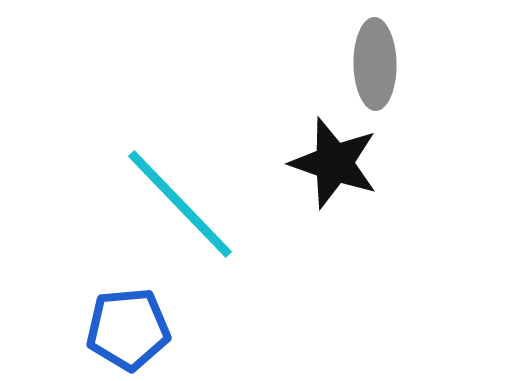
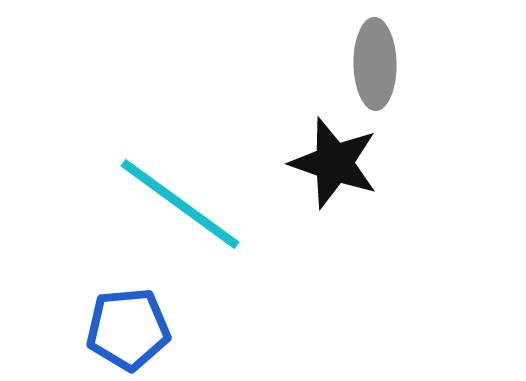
cyan line: rotated 10 degrees counterclockwise
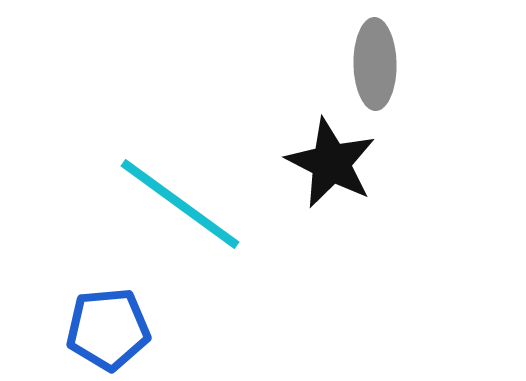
black star: moved 3 px left; rotated 8 degrees clockwise
blue pentagon: moved 20 px left
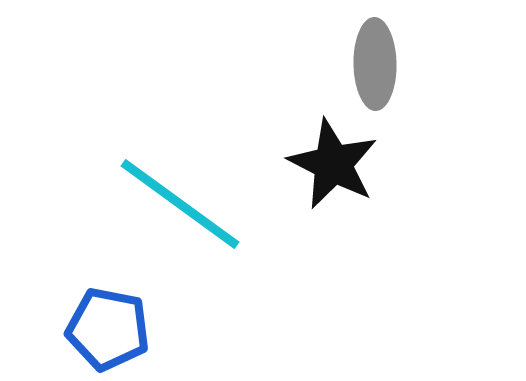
black star: moved 2 px right, 1 px down
blue pentagon: rotated 16 degrees clockwise
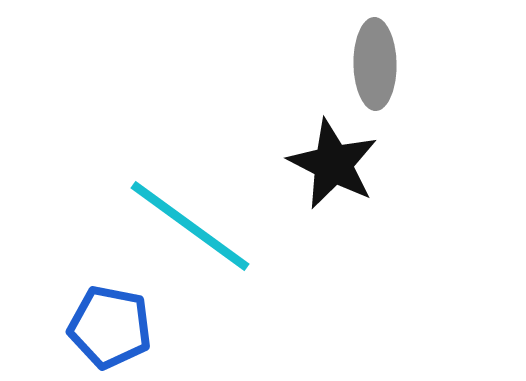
cyan line: moved 10 px right, 22 px down
blue pentagon: moved 2 px right, 2 px up
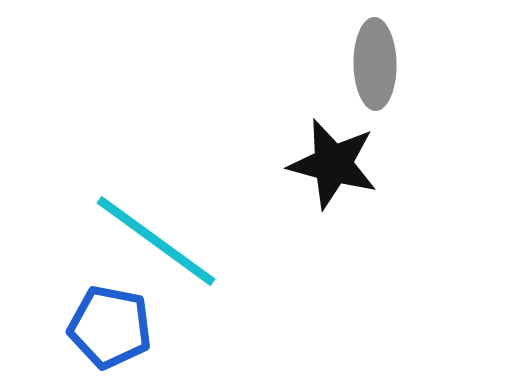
black star: rotated 12 degrees counterclockwise
cyan line: moved 34 px left, 15 px down
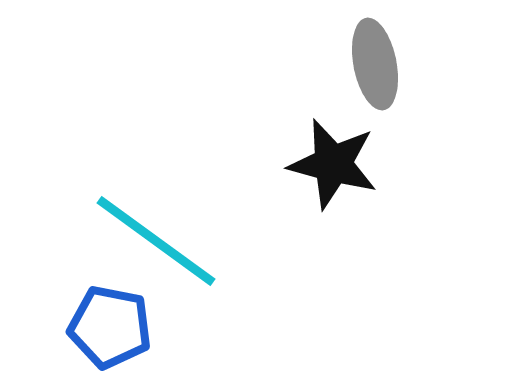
gray ellipse: rotated 10 degrees counterclockwise
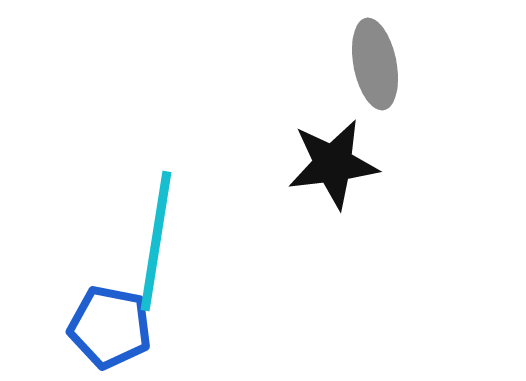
black star: rotated 22 degrees counterclockwise
cyan line: rotated 63 degrees clockwise
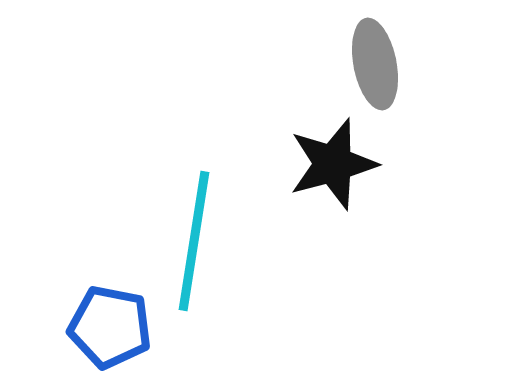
black star: rotated 8 degrees counterclockwise
cyan line: moved 38 px right
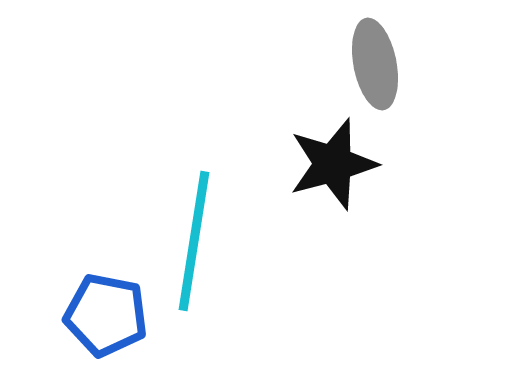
blue pentagon: moved 4 px left, 12 px up
